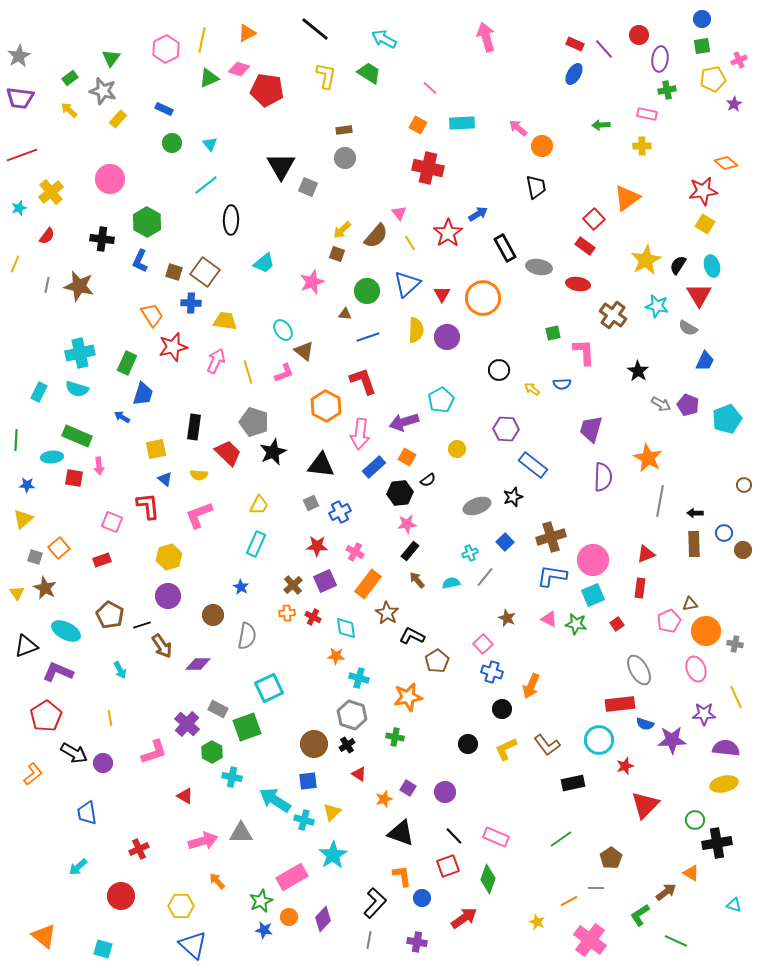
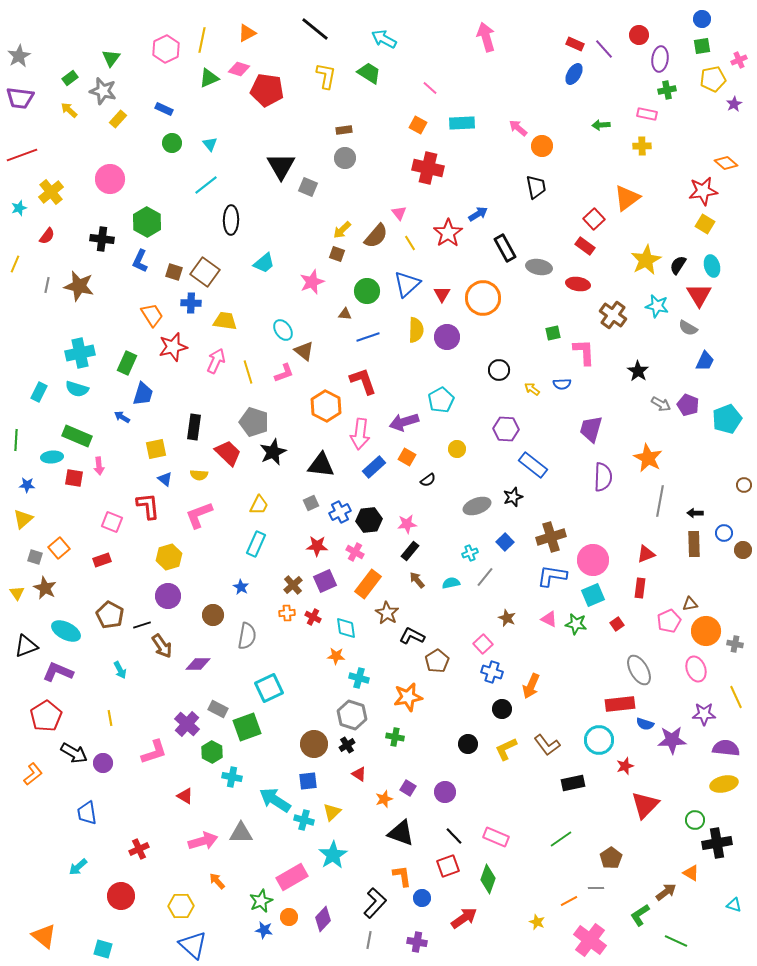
black hexagon at (400, 493): moved 31 px left, 27 px down
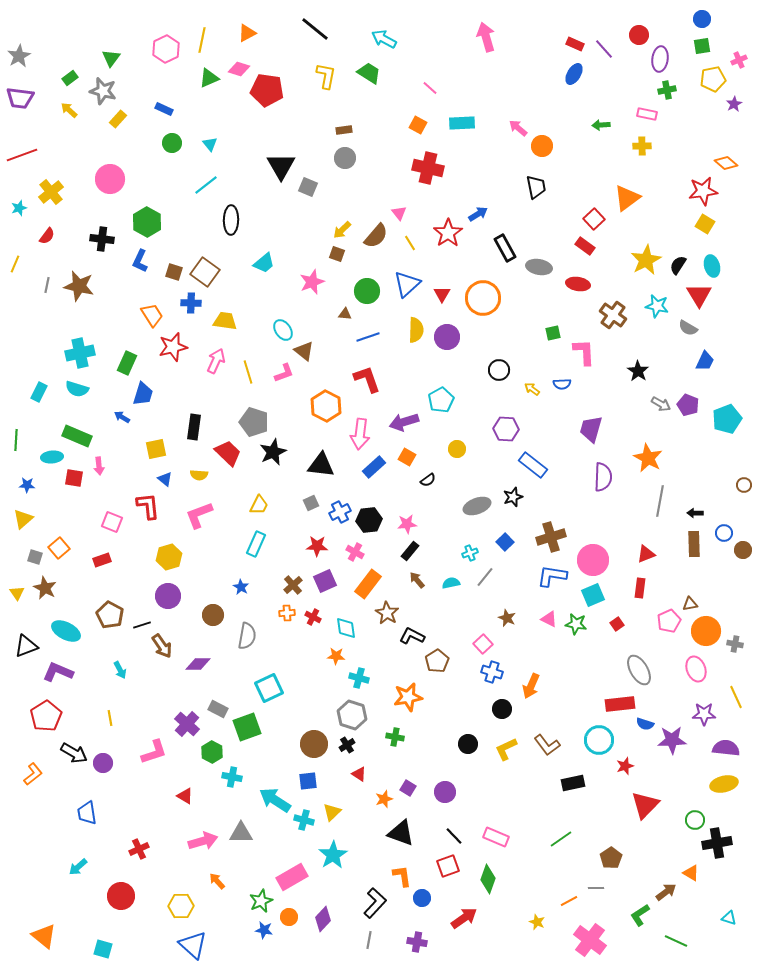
red L-shape at (363, 381): moved 4 px right, 2 px up
cyan triangle at (734, 905): moved 5 px left, 13 px down
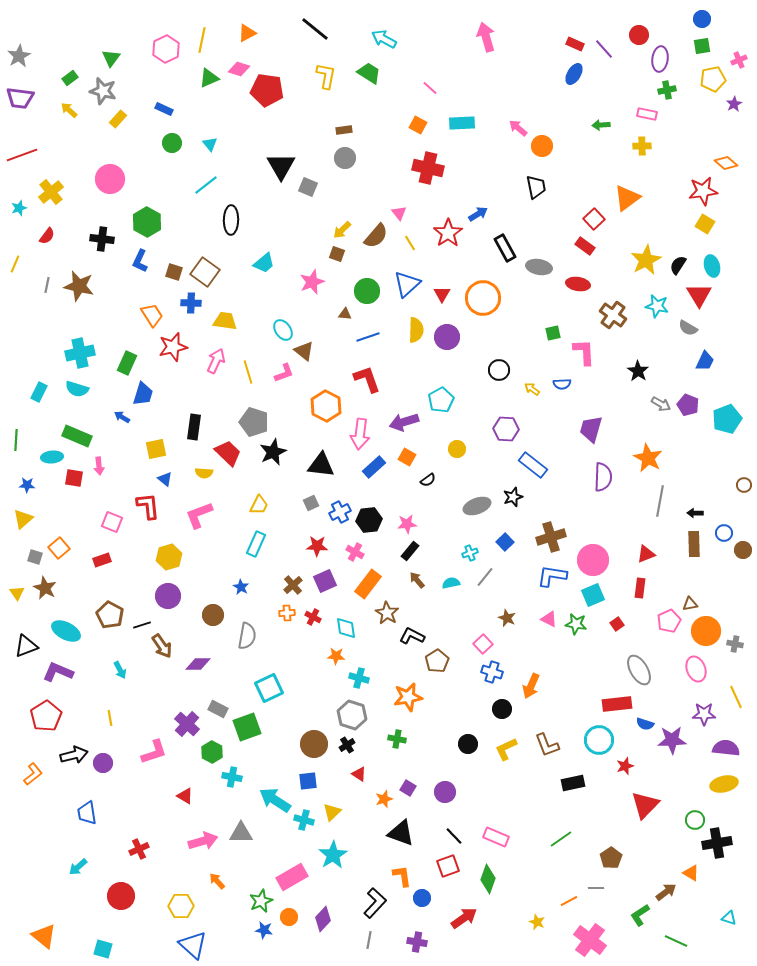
yellow semicircle at (199, 475): moved 5 px right, 2 px up
red rectangle at (620, 704): moved 3 px left
green cross at (395, 737): moved 2 px right, 2 px down
brown L-shape at (547, 745): rotated 16 degrees clockwise
black arrow at (74, 753): moved 2 px down; rotated 44 degrees counterclockwise
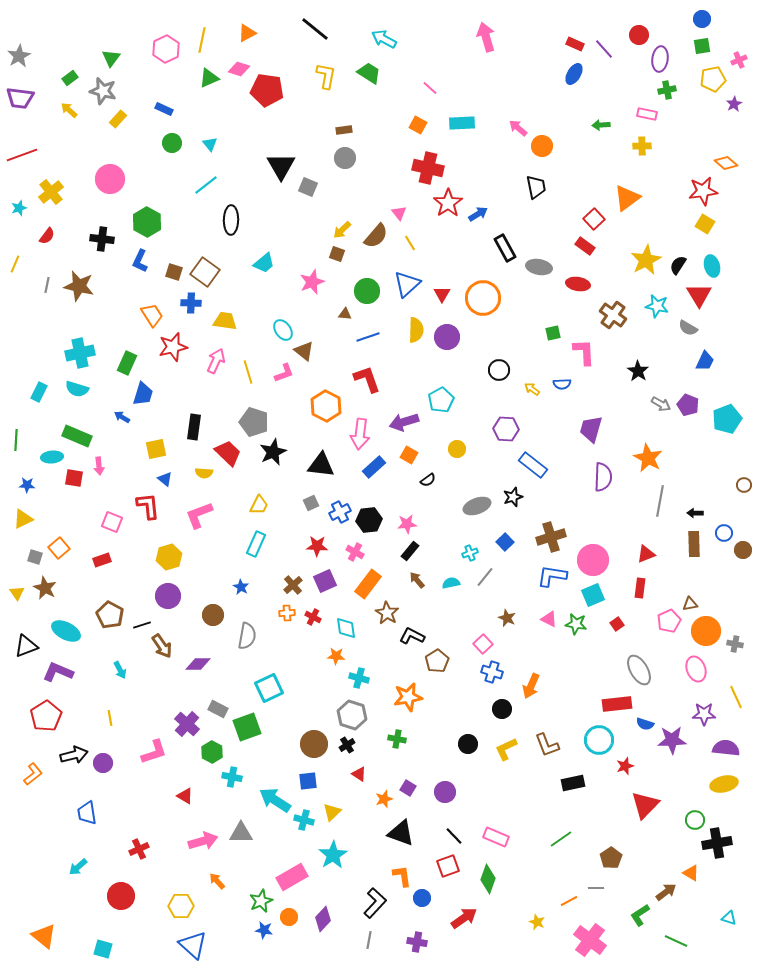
red star at (448, 233): moved 30 px up
orange square at (407, 457): moved 2 px right, 2 px up
yellow triangle at (23, 519): rotated 15 degrees clockwise
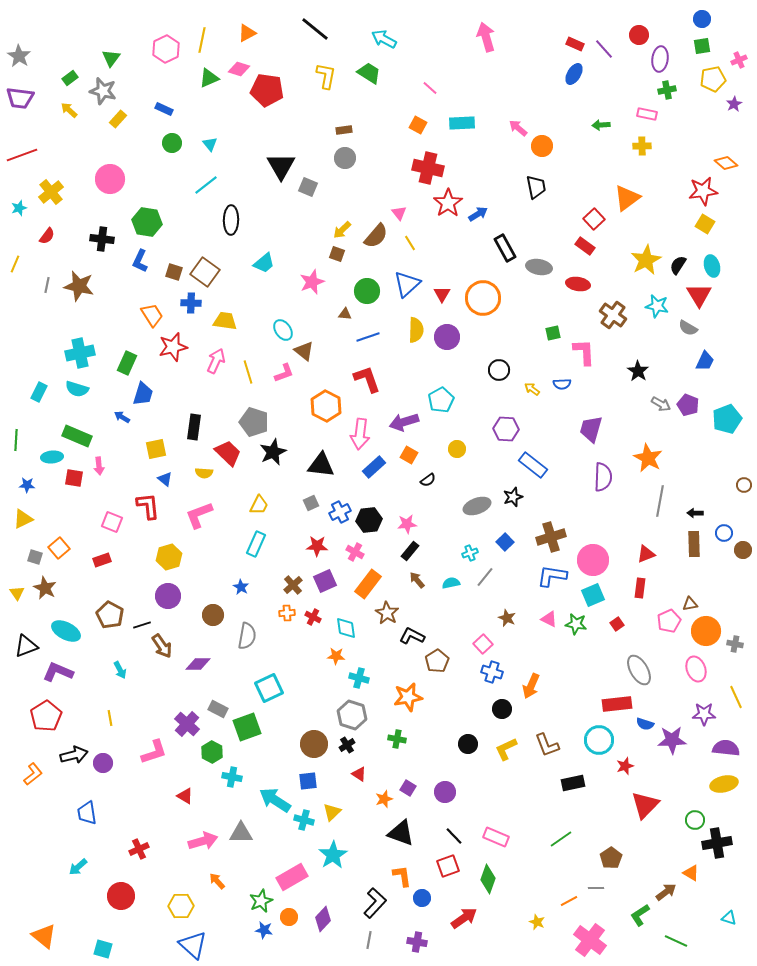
gray star at (19, 56): rotated 10 degrees counterclockwise
green hexagon at (147, 222): rotated 20 degrees counterclockwise
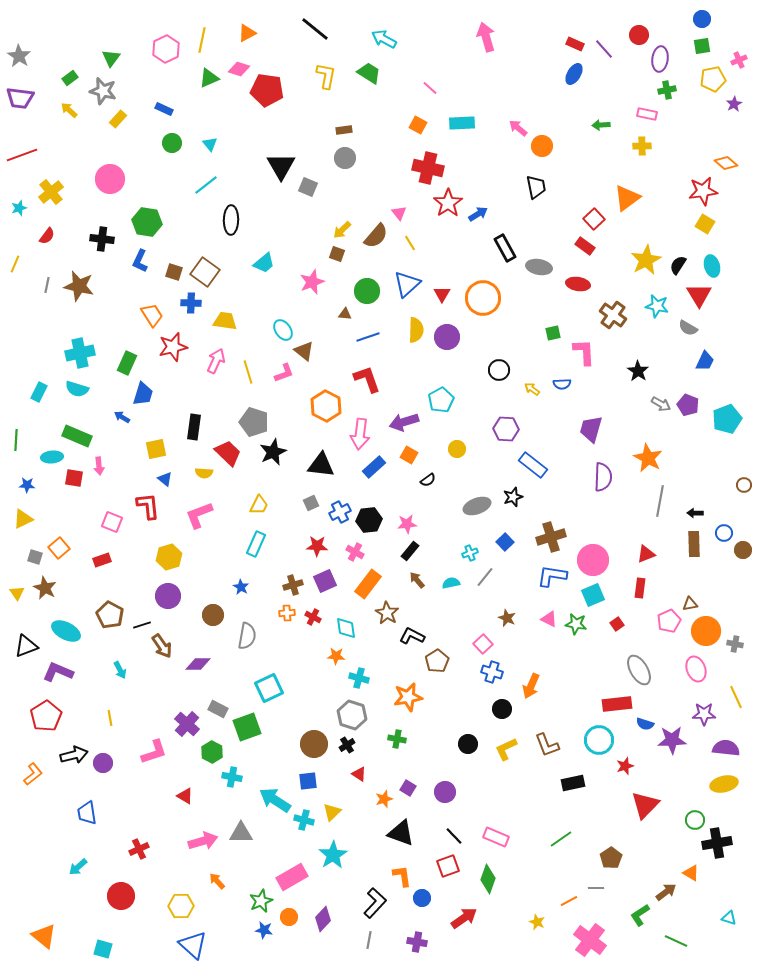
brown cross at (293, 585): rotated 24 degrees clockwise
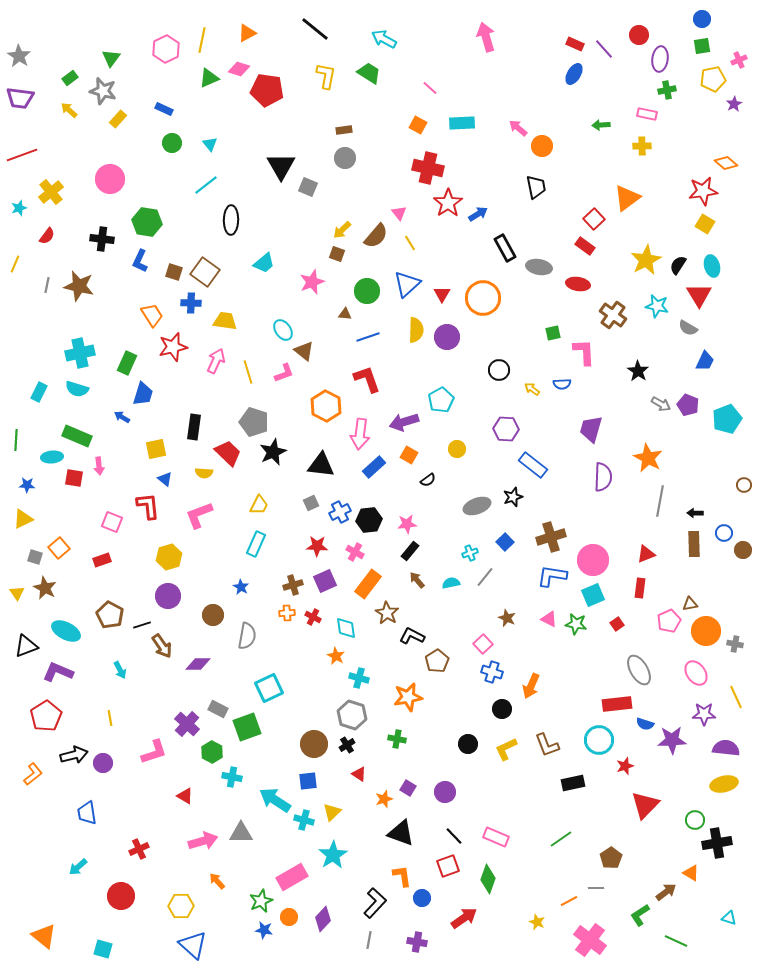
orange star at (336, 656): rotated 24 degrees clockwise
pink ellipse at (696, 669): moved 4 px down; rotated 15 degrees counterclockwise
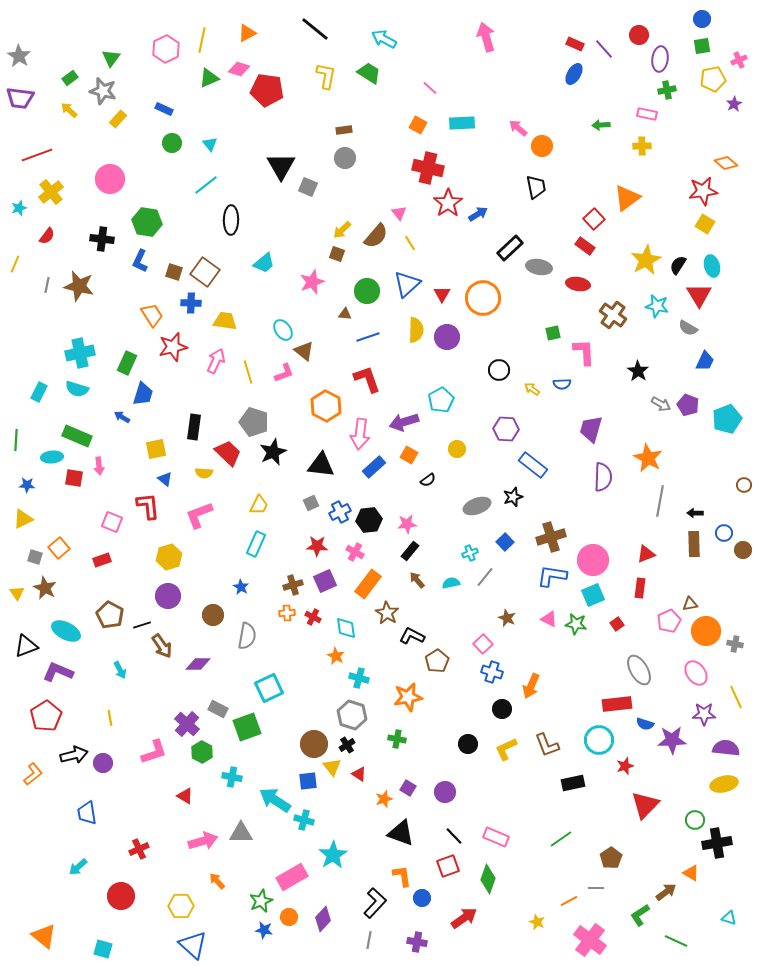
red line at (22, 155): moved 15 px right
black rectangle at (505, 248): moved 5 px right; rotated 76 degrees clockwise
green hexagon at (212, 752): moved 10 px left
yellow triangle at (332, 812): moved 45 px up; rotated 24 degrees counterclockwise
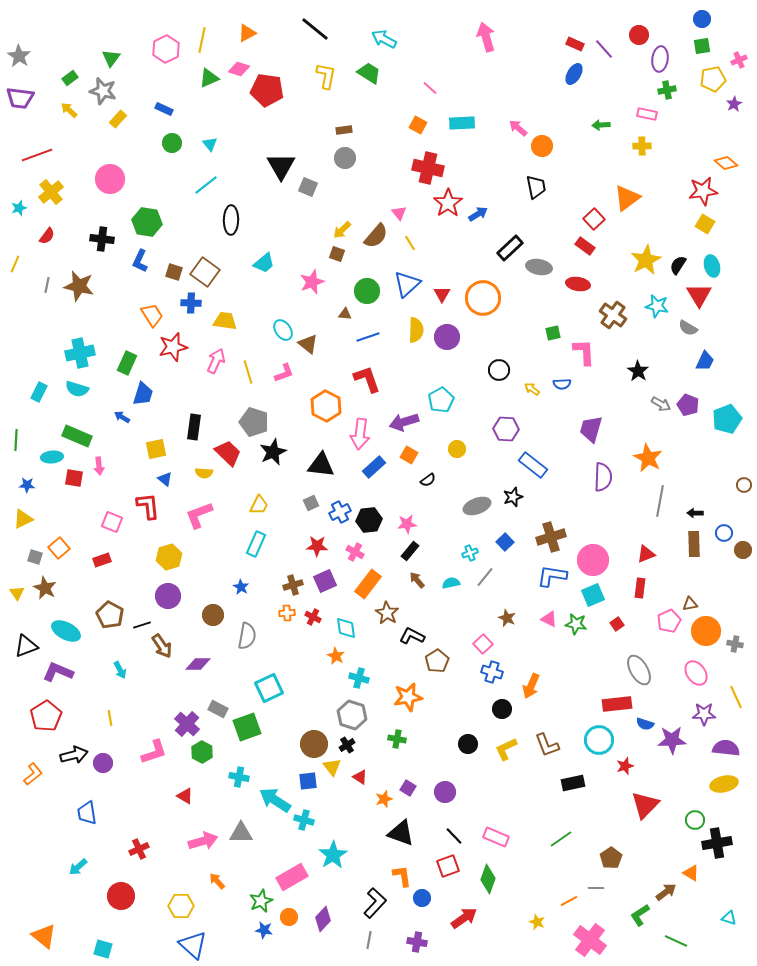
brown triangle at (304, 351): moved 4 px right, 7 px up
red triangle at (359, 774): moved 1 px right, 3 px down
cyan cross at (232, 777): moved 7 px right
